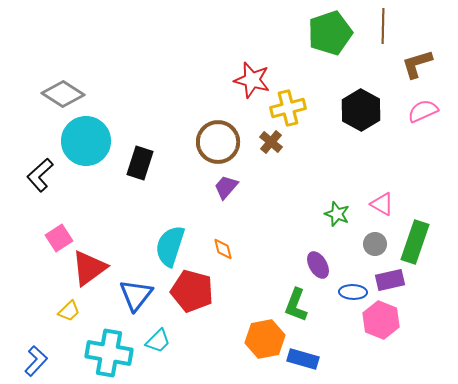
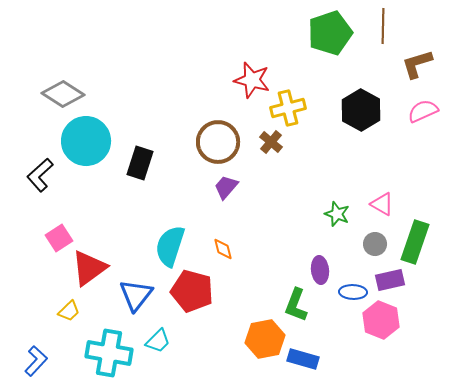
purple ellipse: moved 2 px right, 5 px down; rotated 24 degrees clockwise
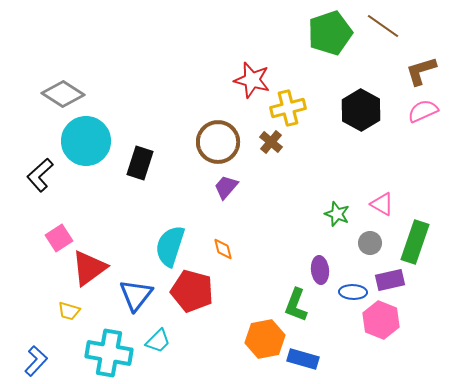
brown line: rotated 56 degrees counterclockwise
brown L-shape: moved 4 px right, 7 px down
gray circle: moved 5 px left, 1 px up
yellow trapezoid: rotated 60 degrees clockwise
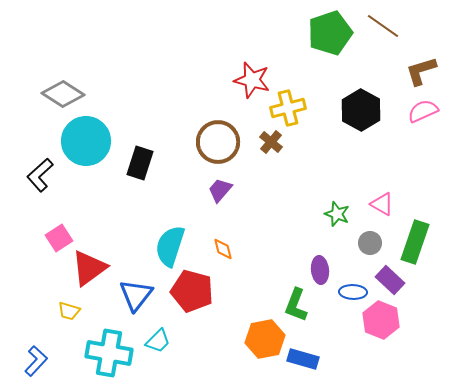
purple trapezoid: moved 6 px left, 3 px down
purple rectangle: rotated 56 degrees clockwise
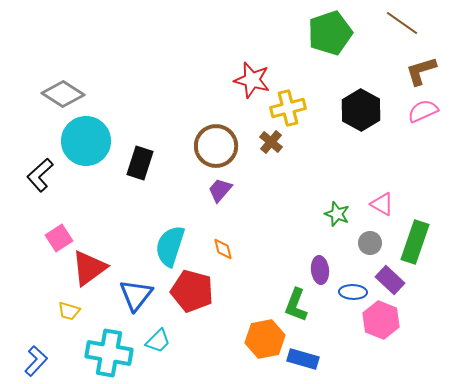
brown line: moved 19 px right, 3 px up
brown circle: moved 2 px left, 4 px down
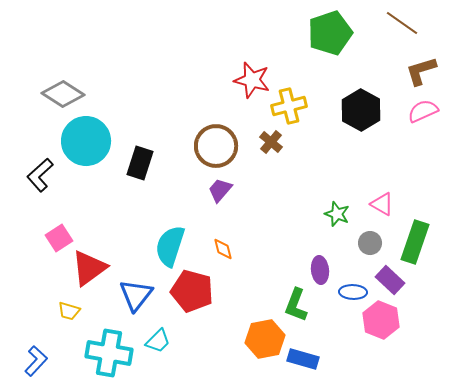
yellow cross: moved 1 px right, 2 px up
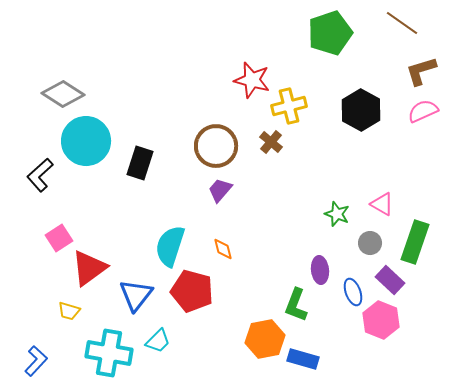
blue ellipse: rotated 68 degrees clockwise
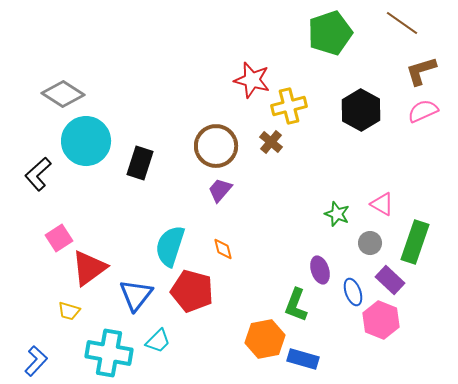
black L-shape: moved 2 px left, 1 px up
purple ellipse: rotated 12 degrees counterclockwise
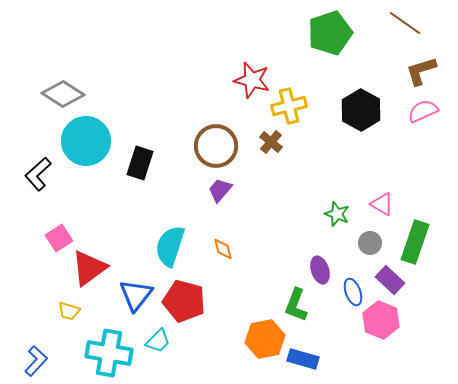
brown line: moved 3 px right
red pentagon: moved 8 px left, 10 px down
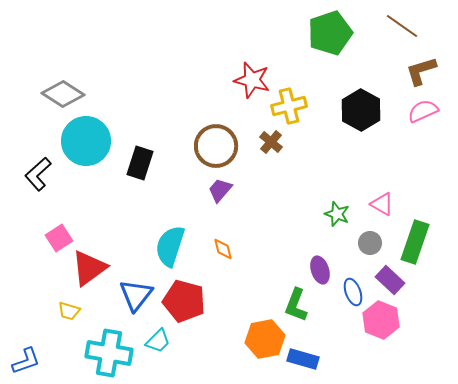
brown line: moved 3 px left, 3 px down
blue L-shape: moved 10 px left; rotated 28 degrees clockwise
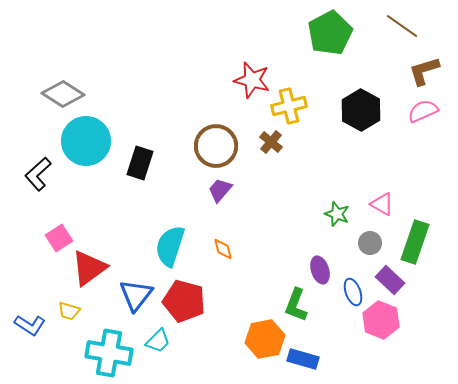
green pentagon: rotated 9 degrees counterclockwise
brown L-shape: moved 3 px right
blue L-shape: moved 4 px right, 36 px up; rotated 52 degrees clockwise
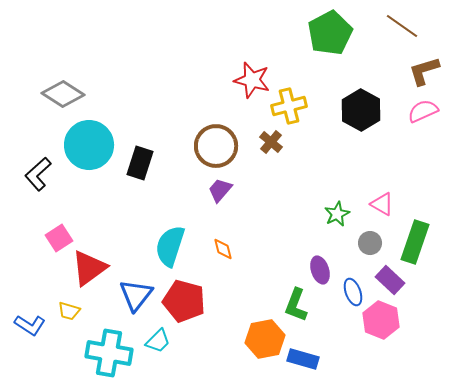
cyan circle: moved 3 px right, 4 px down
green star: rotated 25 degrees clockwise
